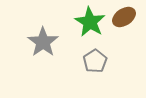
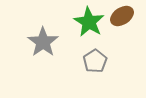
brown ellipse: moved 2 px left, 1 px up
green star: moved 1 px left
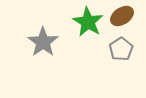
green star: moved 1 px left
gray pentagon: moved 26 px right, 12 px up
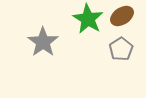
green star: moved 3 px up
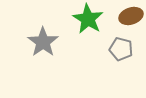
brown ellipse: moved 9 px right; rotated 15 degrees clockwise
gray pentagon: rotated 25 degrees counterclockwise
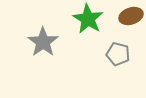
gray pentagon: moved 3 px left, 5 px down
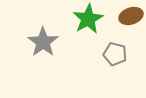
green star: rotated 12 degrees clockwise
gray pentagon: moved 3 px left
